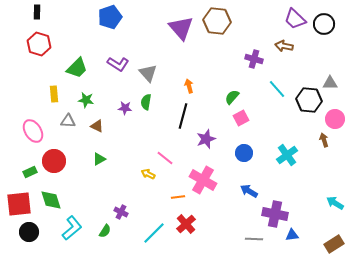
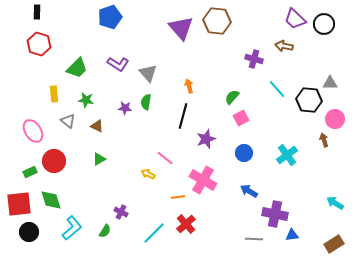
gray triangle at (68, 121): rotated 35 degrees clockwise
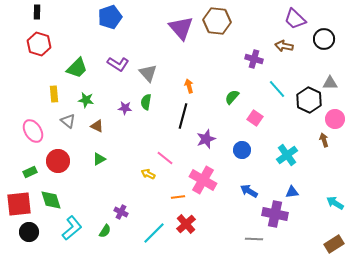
black circle at (324, 24): moved 15 px down
black hexagon at (309, 100): rotated 20 degrees clockwise
pink square at (241, 118): moved 14 px right; rotated 28 degrees counterclockwise
blue circle at (244, 153): moved 2 px left, 3 px up
red circle at (54, 161): moved 4 px right
blue triangle at (292, 235): moved 43 px up
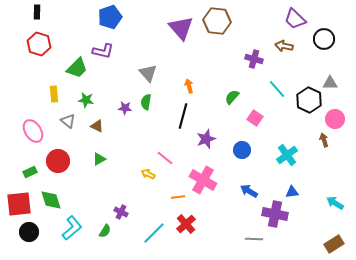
purple L-shape at (118, 64): moved 15 px left, 13 px up; rotated 20 degrees counterclockwise
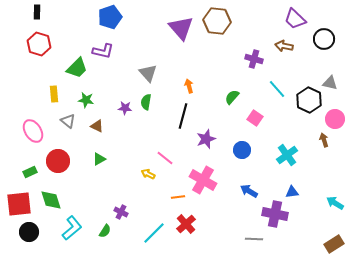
gray triangle at (330, 83): rotated 14 degrees clockwise
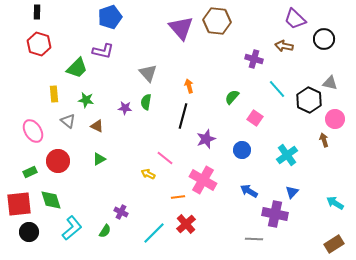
blue triangle at (292, 192): rotated 40 degrees counterclockwise
